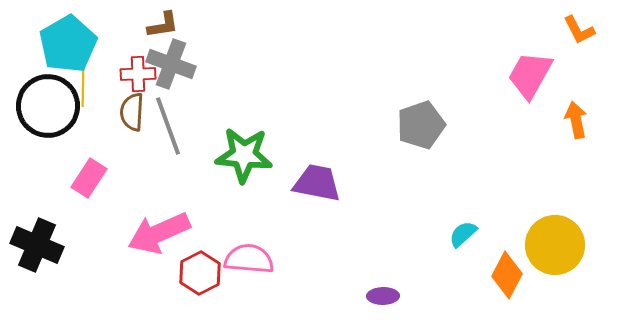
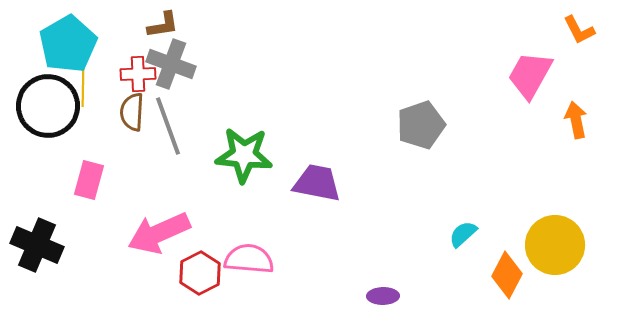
pink rectangle: moved 2 px down; rotated 18 degrees counterclockwise
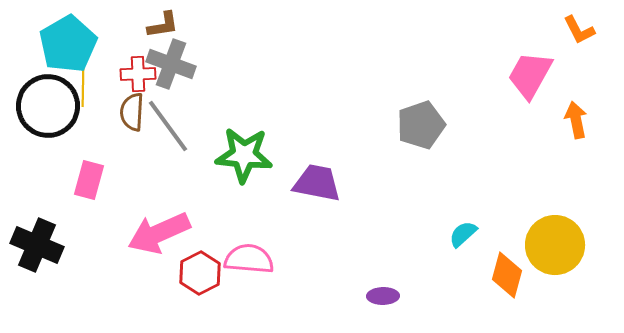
gray line: rotated 16 degrees counterclockwise
orange diamond: rotated 12 degrees counterclockwise
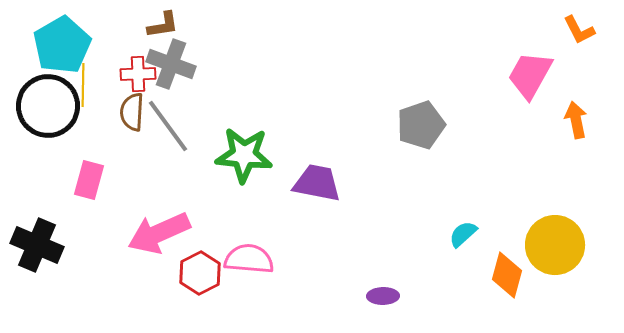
cyan pentagon: moved 6 px left, 1 px down
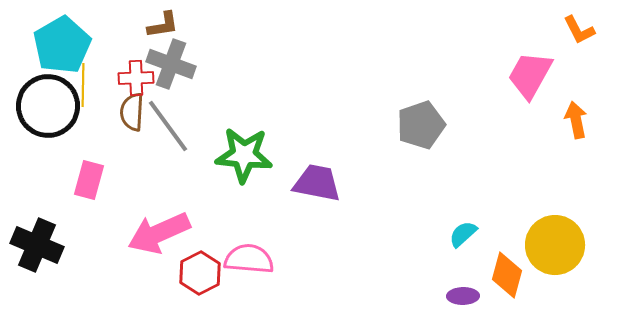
red cross: moved 2 px left, 4 px down
purple ellipse: moved 80 px right
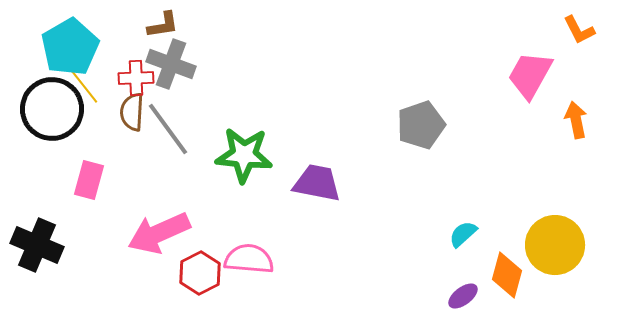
cyan pentagon: moved 8 px right, 2 px down
yellow line: rotated 39 degrees counterclockwise
black circle: moved 4 px right, 3 px down
gray line: moved 3 px down
purple ellipse: rotated 36 degrees counterclockwise
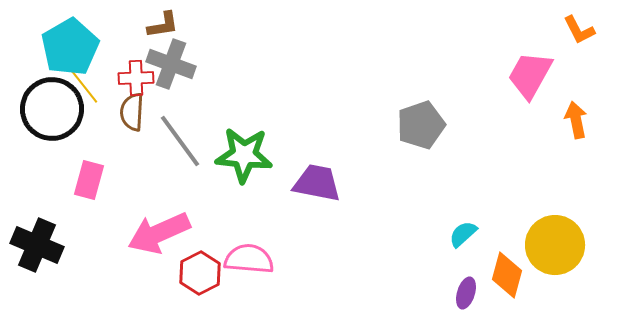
gray line: moved 12 px right, 12 px down
purple ellipse: moved 3 px right, 3 px up; rotated 36 degrees counterclockwise
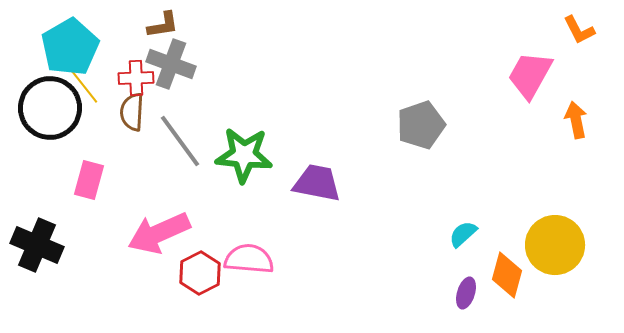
black circle: moved 2 px left, 1 px up
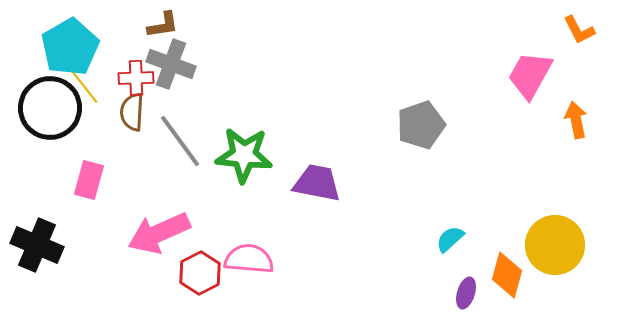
cyan semicircle: moved 13 px left, 5 px down
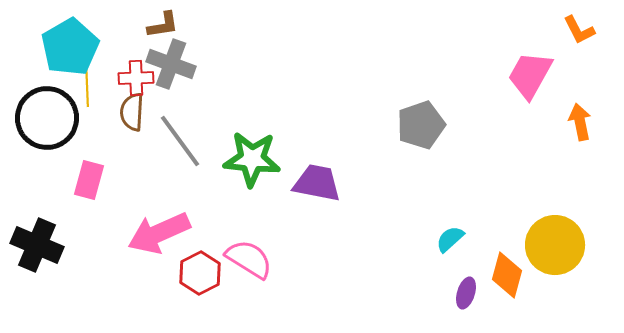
yellow line: moved 4 px right; rotated 36 degrees clockwise
black circle: moved 3 px left, 10 px down
orange arrow: moved 4 px right, 2 px down
green star: moved 8 px right, 4 px down
pink semicircle: rotated 27 degrees clockwise
